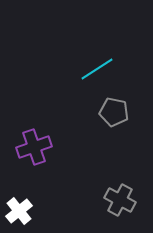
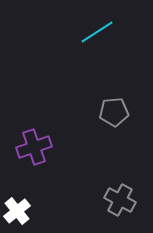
cyan line: moved 37 px up
gray pentagon: rotated 16 degrees counterclockwise
white cross: moved 2 px left
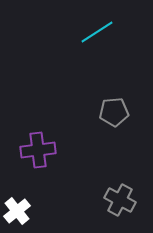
purple cross: moved 4 px right, 3 px down; rotated 12 degrees clockwise
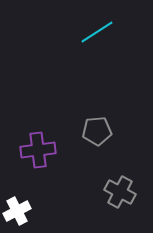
gray pentagon: moved 17 px left, 19 px down
gray cross: moved 8 px up
white cross: rotated 12 degrees clockwise
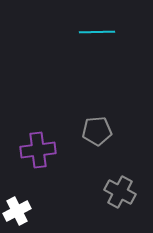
cyan line: rotated 32 degrees clockwise
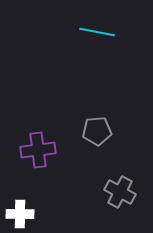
cyan line: rotated 12 degrees clockwise
white cross: moved 3 px right, 3 px down; rotated 28 degrees clockwise
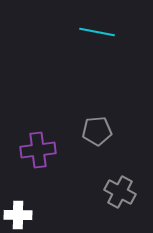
white cross: moved 2 px left, 1 px down
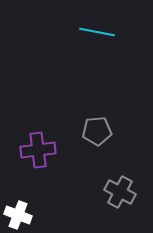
white cross: rotated 20 degrees clockwise
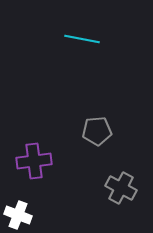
cyan line: moved 15 px left, 7 px down
purple cross: moved 4 px left, 11 px down
gray cross: moved 1 px right, 4 px up
